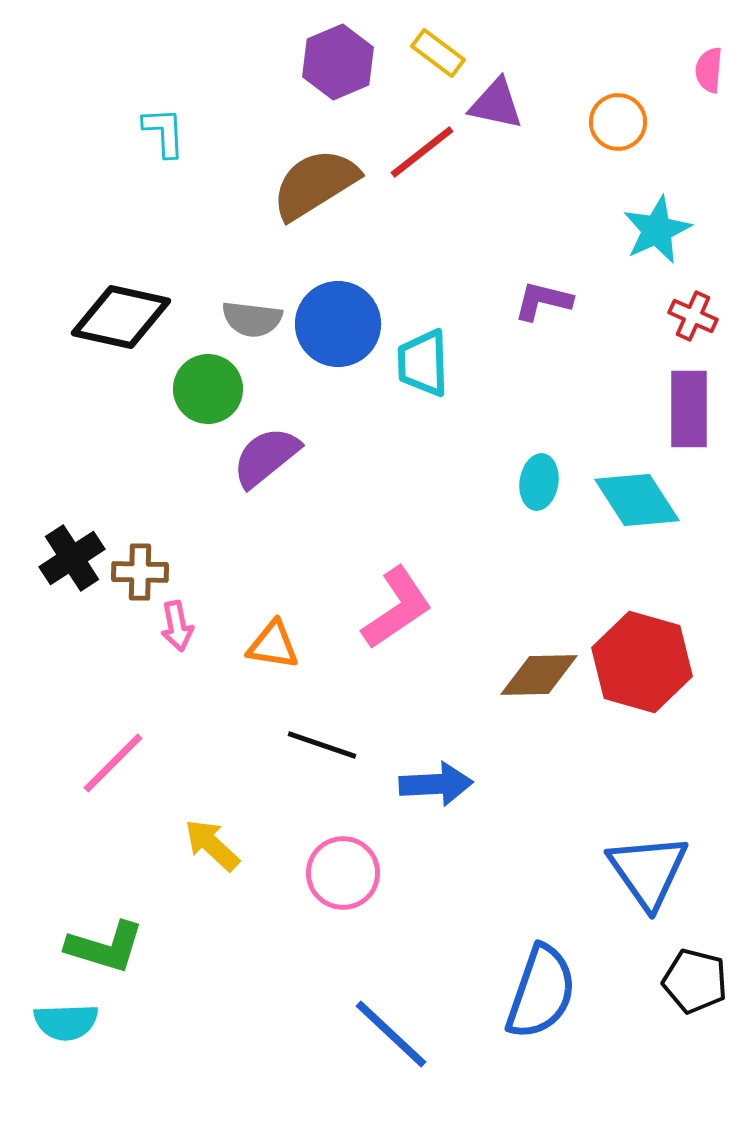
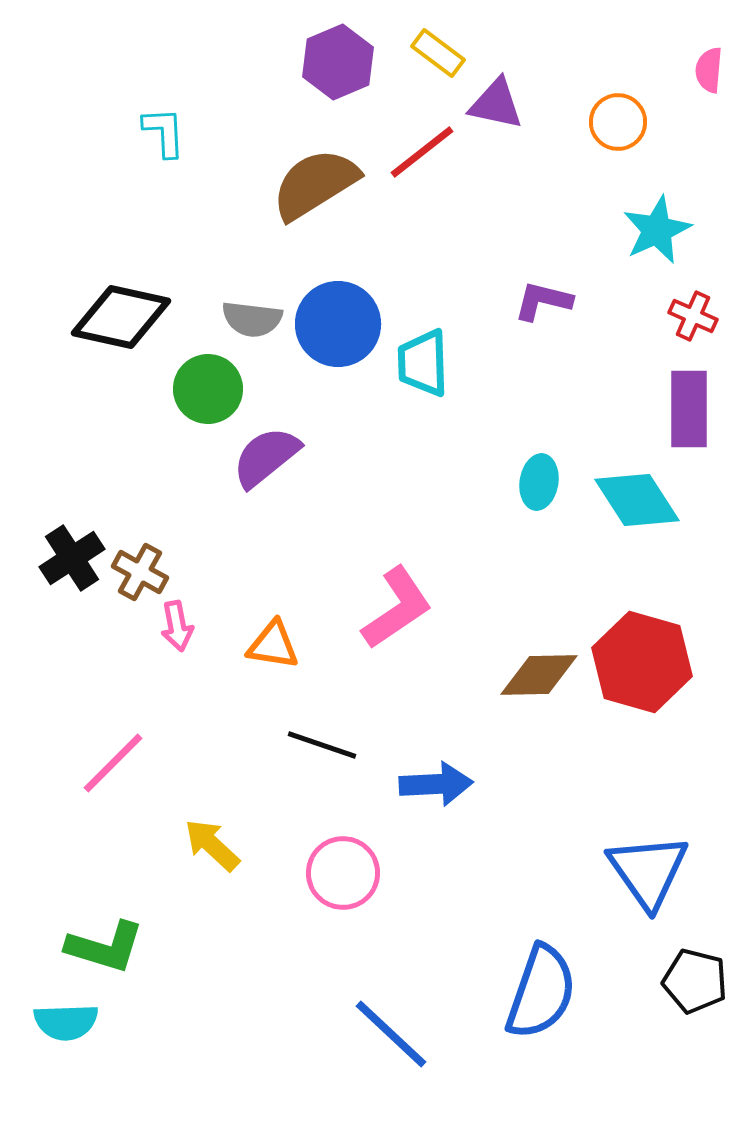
brown cross: rotated 28 degrees clockwise
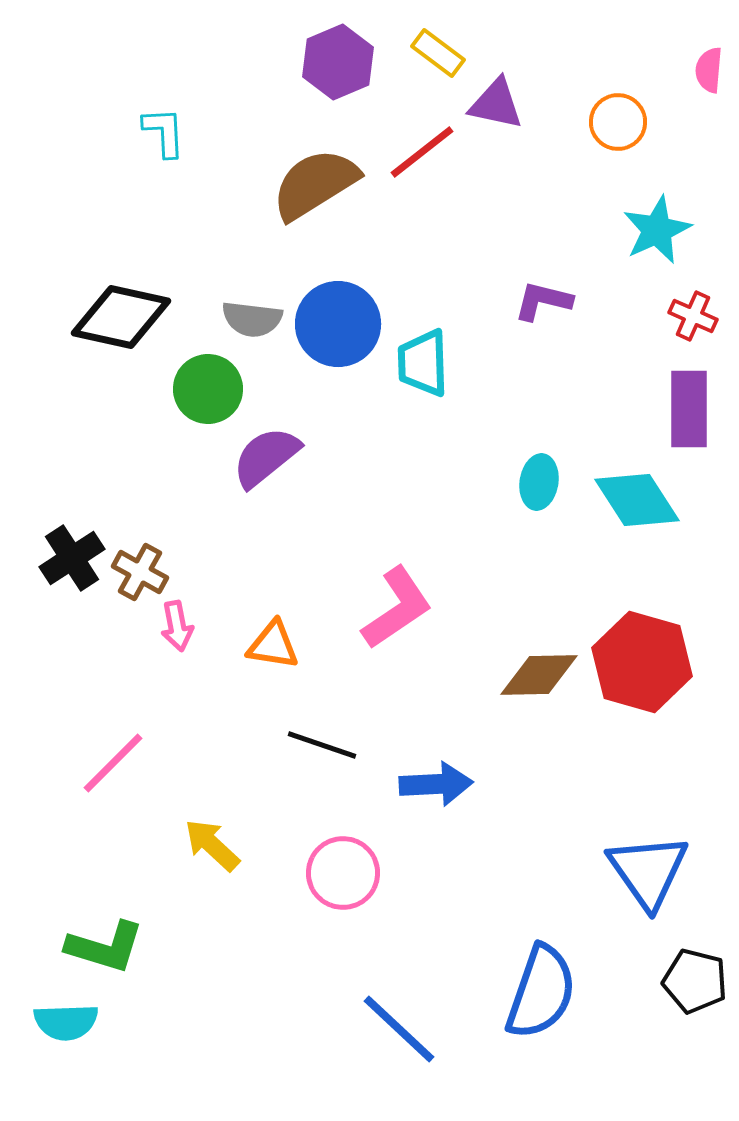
blue line: moved 8 px right, 5 px up
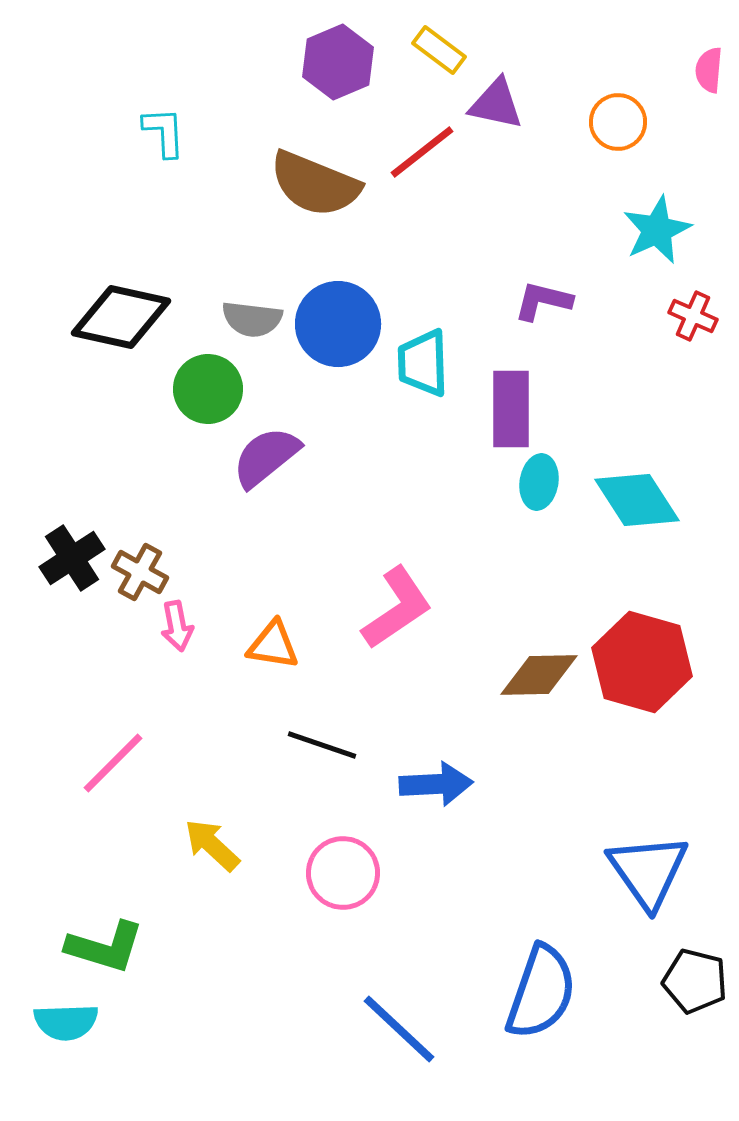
yellow rectangle: moved 1 px right, 3 px up
brown semicircle: rotated 126 degrees counterclockwise
purple rectangle: moved 178 px left
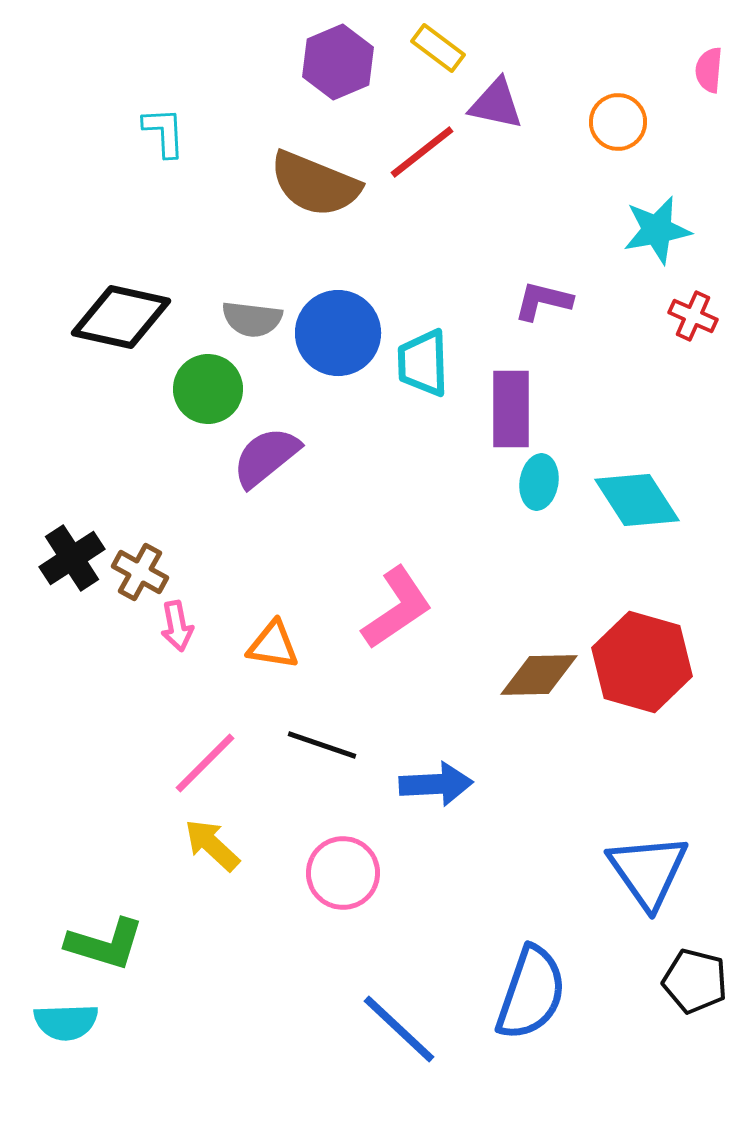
yellow rectangle: moved 1 px left, 2 px up
cyan star: rotated 14 degrees clockwise
blue circle: moved 9 px down
pink line: moved 92 px right
green L-shape: moved 3 px up
blue semicircle: moved 10 px left, 1 px down
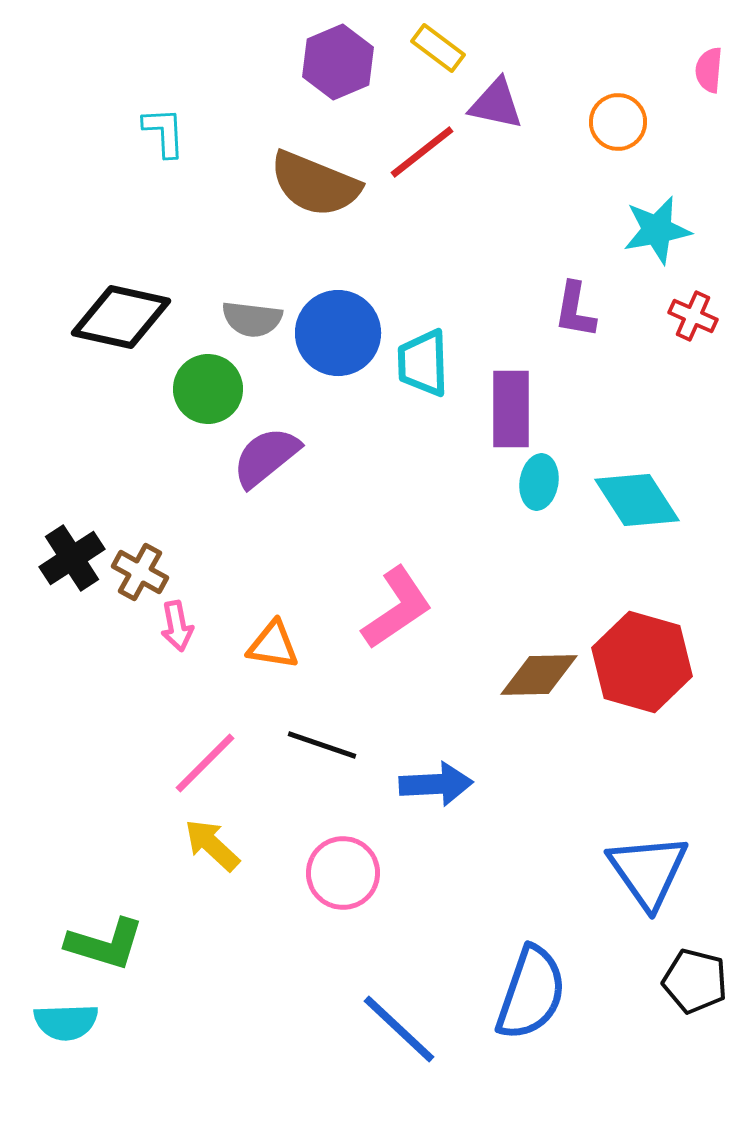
purple L-shape: moved 32 px right, 9 px down; rotated 94 degrees counterclockwise
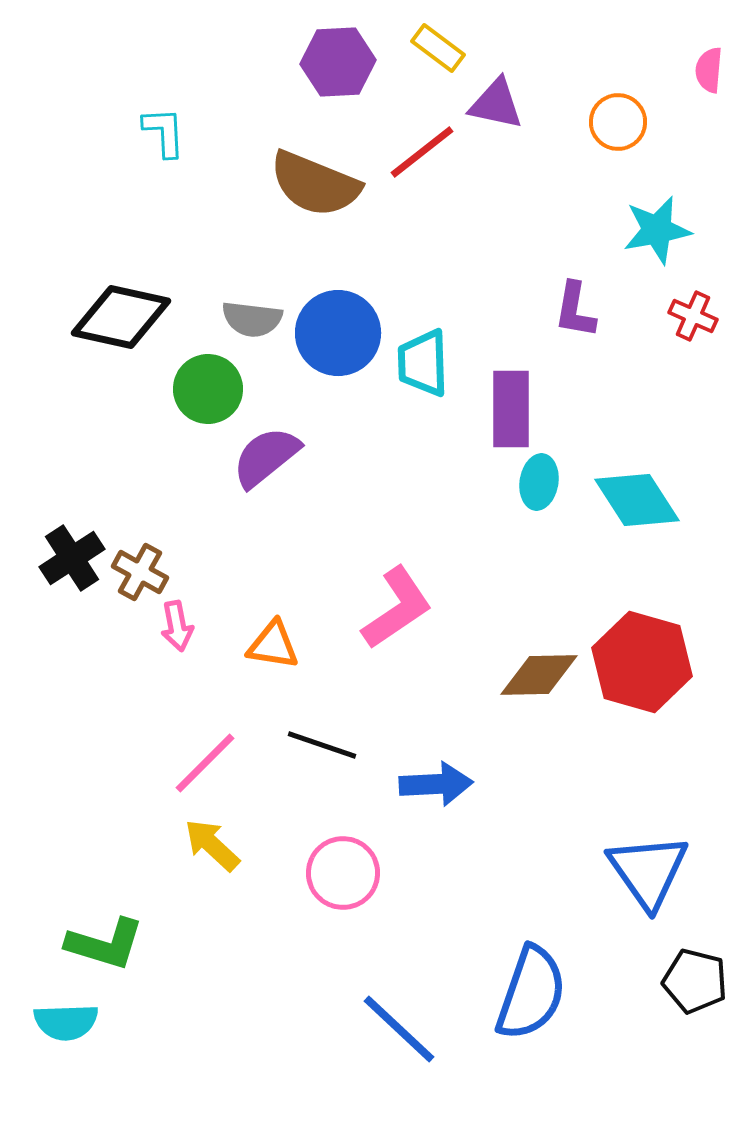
purple hexagon: rotated 20 degrees clockwise
